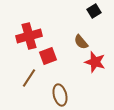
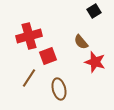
brown ellipse: moved 1 px left, 6 px up
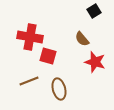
red cross: moved 1 px right, 1 px down; rotated 25 degrees clockwise
brown semicircle: moved 1 px right, 3 px up
red square: rotated 36 degrees clockwise
brown line: moved 3 px down; rotated 36 degrees clockwise
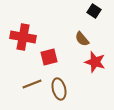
black square: rotated 24 degrees counterclockwise
red cross: moved 7 px left
red square: moved 1 px right, 1 px down; rotated 30 degrees counterclockwise
brown line: moved 3 px right, 3 px down
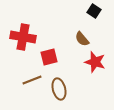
brown line: moved 4 px up
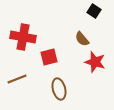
brown line: moved 15 px left, 1 px up
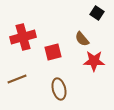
black square: moved 3 px right, 2 px down
red cross: rotated 25 degrees counterclockwise
red square: moved 4 px right, 5 px up
red star: moved 1 px left, 1 px up; rotated 15 degrees counterclockwise
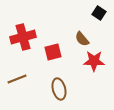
black square: moved 2 px right
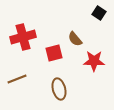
brown semicircle: moved 7 px left
red square: moved 1 px right, 1 px down
